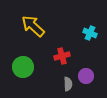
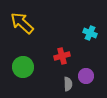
yellow arrow: moved 11 px left, 3 px up
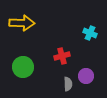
yellow arrow: rotated 140 degrees clockwise
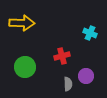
green circle: moved 2 px right
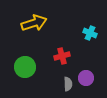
yellow arrow: moved 12 px right; rotated 20 degrees counterclockwise
purple circle: moved 2 px down
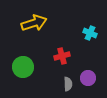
green circle: moved 2 px left
purple circle: moved 2 px right
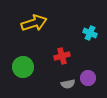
gray semicircle: rotated 80 degrees clockwise
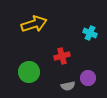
yellow arrow: moved 1 px down
green circle: moved 6 px right, 5 px down
gray semicircle: moved 2 px down
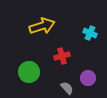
yellow arrow: moved 8 px right, 2 px down
gray semicircle: moved 1 px left, 2 px down; rotated 120 degrees counterclockwise
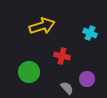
red cross: rotated 28 degrees clockwise
purple circle: moved 1 px left, 1 px down
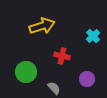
cyan cross: moved 3 px right, 3 px down; rotated 24 degrees clockwise
green circle: moved 3 px left
gray semicircle: moved 13 px left
